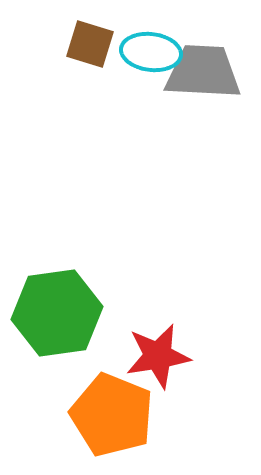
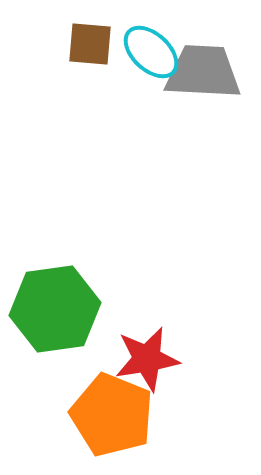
brown square: rotated 12 degrees counterclockwise
cyan ellipse: rotated 36 degrees clockwise
green hexagon: moved 2 px left, 4 px up
red star: moved 11 px left, 3 px down
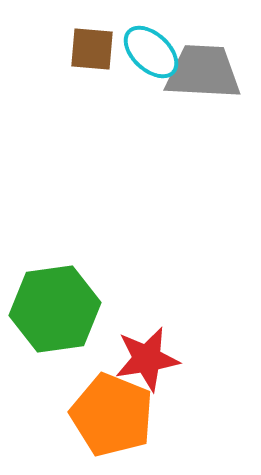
brown square: moved 2 px right, 5 px down
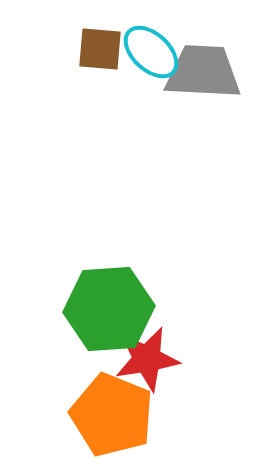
brown square: moved 8 px right
green hexagon: moved 54 px right; rotated 4 degrees clockwise
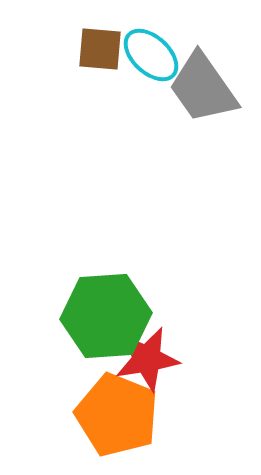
cyan ellipse: moved 3 px down
gray trapezoid: moved 16 px down; rotated 128 degrees counterclockwise
green hexagon: moved 3 px left, 7 px down
orange pentagon: moved 5 px right
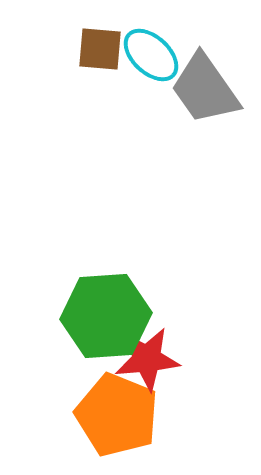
gray trapezoid: moved 2 px right, 1 px down
red star: rotated 4 degrees clockwise
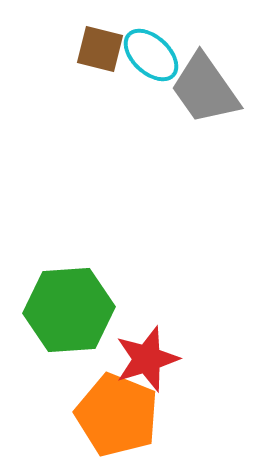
brown square: rotated 9 degrees clockwise
green hexagon: moved 37 px left, 6 px up
red star: rotated 12 degrees counterclockwise
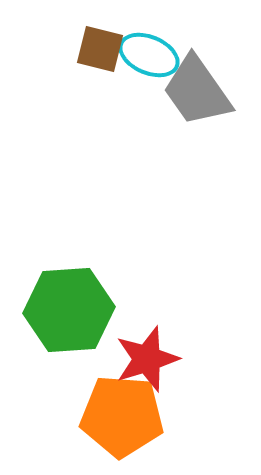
cyan ellipse: moved 2 px left; rotated 20 degrees counterclockwise
gray trapezoid: moved 8 px left, 2 px down
orange pentagon: moved 5 px right, 1 px down; rotated 18 degrees counterclockwise
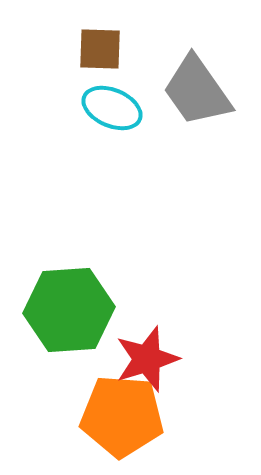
brown square: rotated 12 degrees counterclockwise
cyan ellipse: moved 37 px left, 53 px down
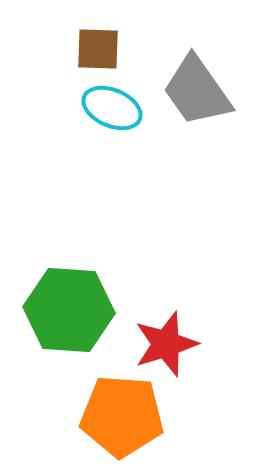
brown square: moved 2 px left
green hexagon: rotated 8 degrees clockwise
red star: moved 19 px right, 15 px up
